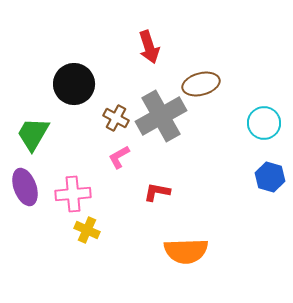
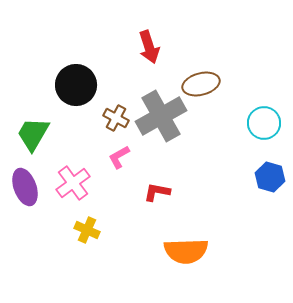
black circle: moved 2 px right, 1 px down
pink cross: moved 11 px up; rotated 32 degrees counterclockwise
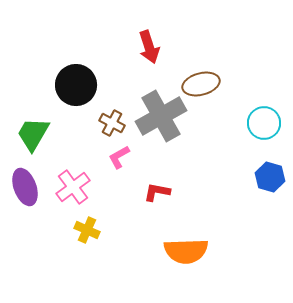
brown cross: moved 4 px left, 5 px down
pink cross: moved 4 px down
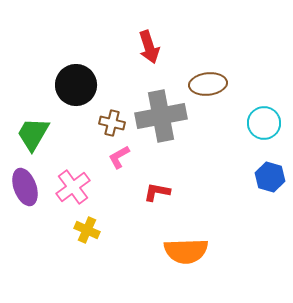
brown ellipse: moved 7 px right; rotated 9 degrees clockwise
gray cross: rotated 18 degrees clockwise
brown cross: rotated 15 degrees counterclockwise
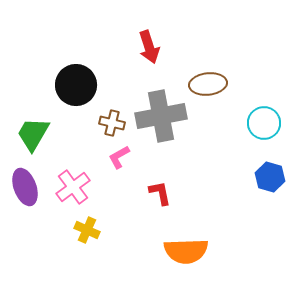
red L-shape: moved 3 px right, 1 px down; rotated 68 degrees clockwise
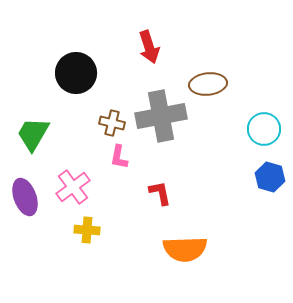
black circle: moved 12 px up
cyan circle: moved 6 px down
pink L-shape: rotated 50 degrees counterclockwise
purple ellipse: moved 10 px down
yellow cross: rotated 20 degrees counterclockwise
orange semicircle: moved 1 px left, 2 px up
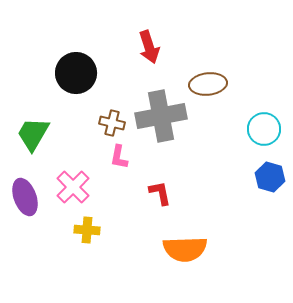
pink cross: rotated 8 degrees counterclockwise
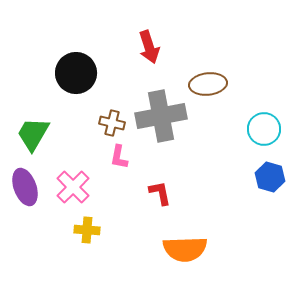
purple ellipse: moved 10 px up
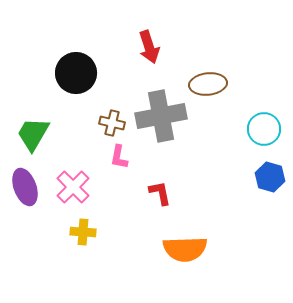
yellow cross: moved 4 px left, 2 px down
